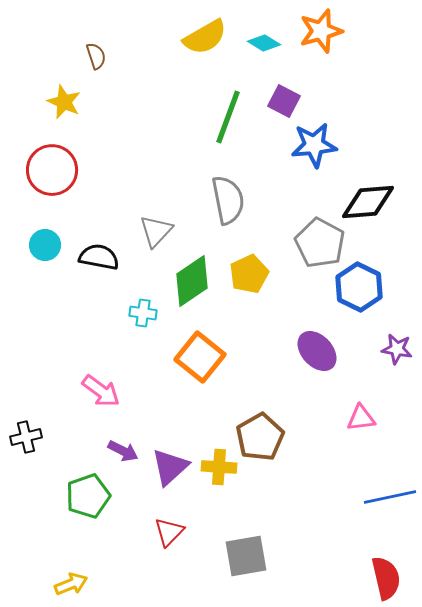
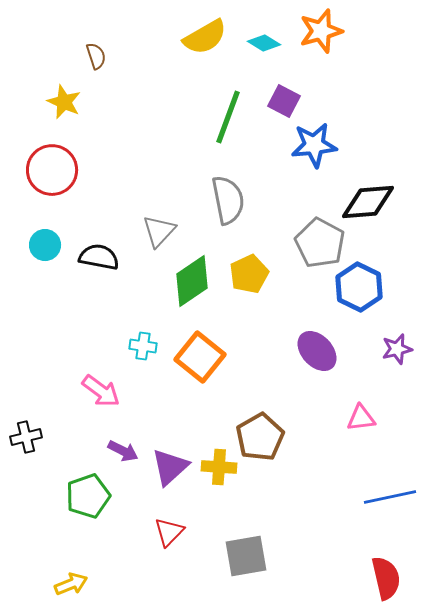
gray triangle: moved 3 px right
cyan cross: moved 33 px down
purple star: rotated 24 degrees counterclockwise
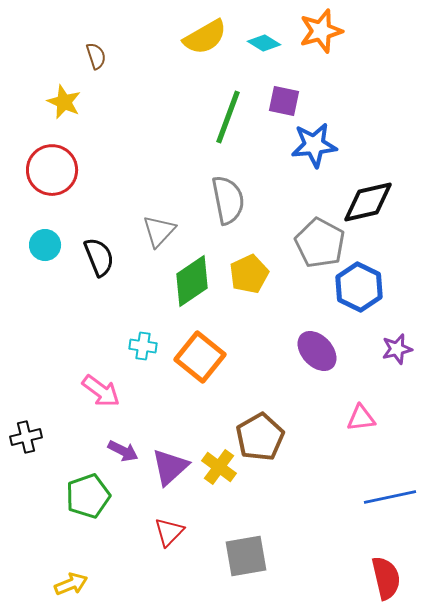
purple square: rotated 16 degrees counterclockwise
black diamond: rotated 8 degrees counterclockwise
black semicircle: rotated 57 degrees clockwise
yellow cross: rotated 32 degrees clockwise
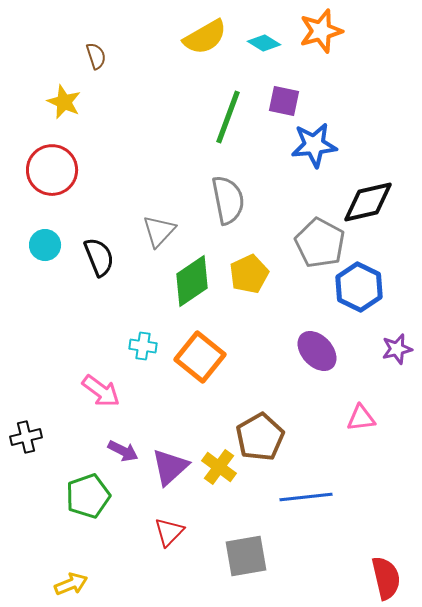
blue line: moved 84 px left; rotated 6 degrees clockwise
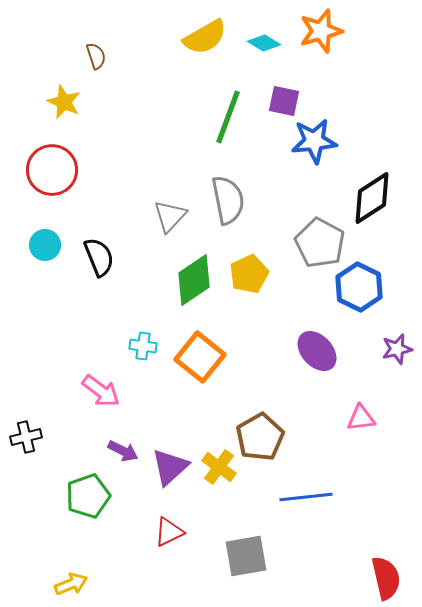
blue star: moved 4 px up
black diamond: moved 4 px right, 4 px up; rotated 20 degrees counterclockwise
gray triangle: moved 11 px right, 15 px up
green diamond: moved 2 px right, 1 px up
red triangle: rotated 20 degrees clockwise
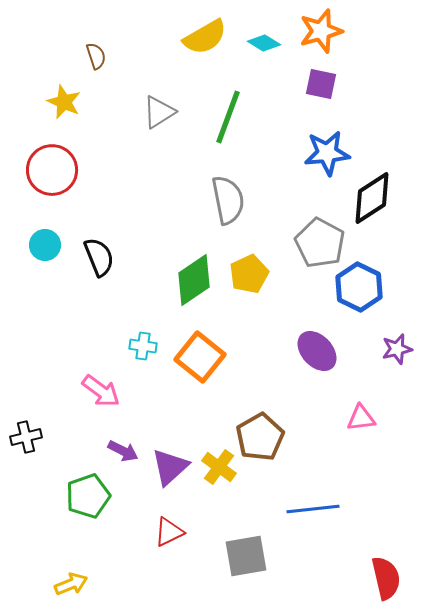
purple square: moved 37 px right, 17 px up
blue star: moved 13 px right, 12 px down
gray triangle: moved 11 px left, 104 px up; rotated 15 degrees clockwise
blue line: moved 7 px right, 12 px down
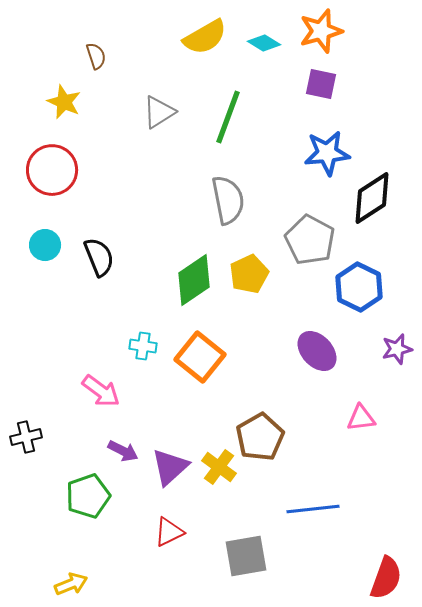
gray pentagon: moved 10 px left, 3 px up
red semicircle: rotated 33 degrees clockwise
